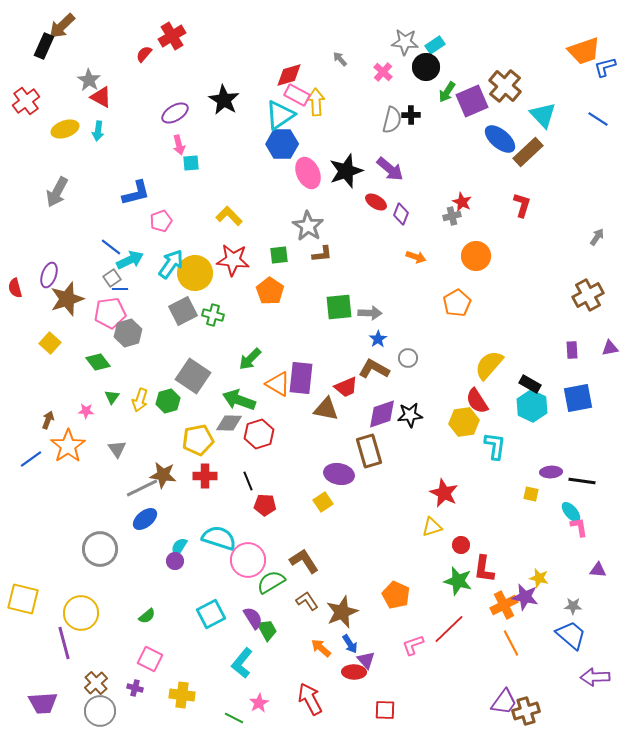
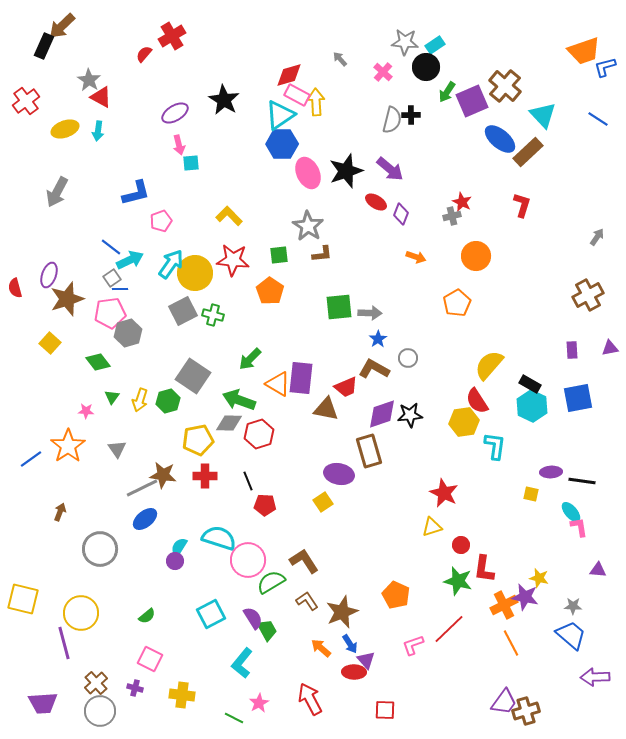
brown arrow at (48, 420): moved 12 px right, 92 px down
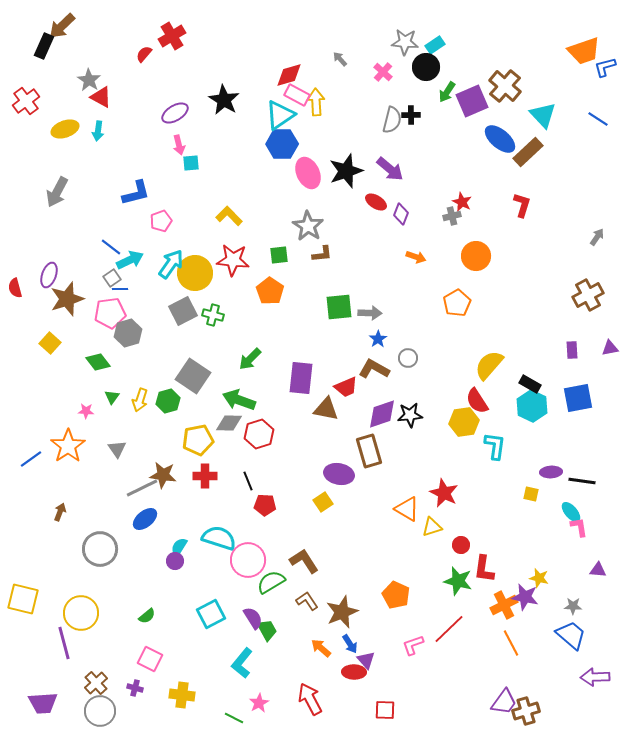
orange triangle at (278, 384): moved 129 px right, 125 px down
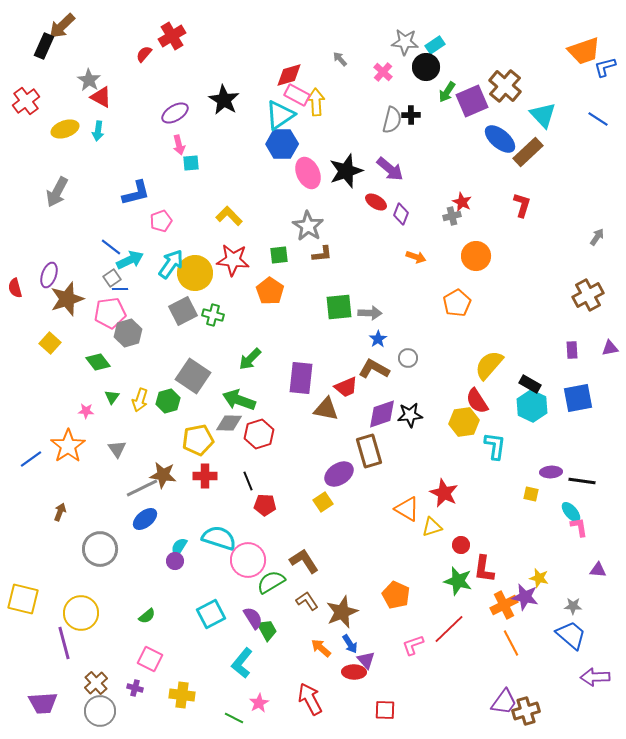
purple ellipse at (339, 474): rotated 44 degrees counterclockwise
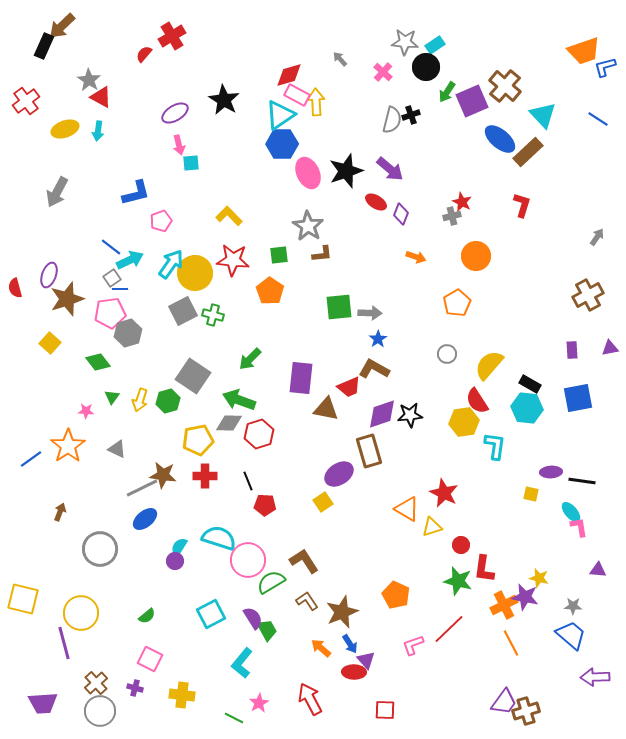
black cross at (411, 115): rotated 18 degrees counterclockwise
gray circle at (408, 358): moved 39 px right, 4 px up
red trapezoid at (346, 387): moved 3 px right
cyan hexagon at (532, 406): moved 5 px left, 2 px down; rotated 20 degrees counterclockwise
gray triangle at (117, 449): rotated 30 degrees counterclockwise
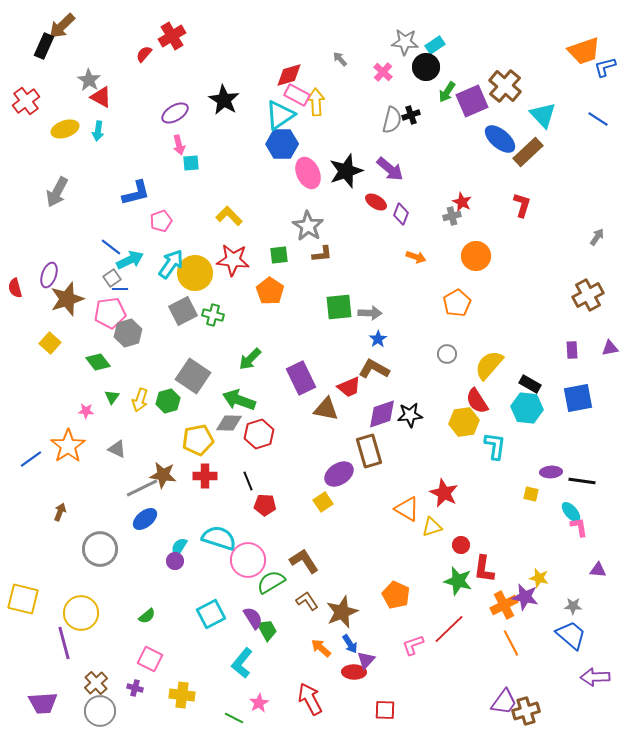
purple rectangle at (301, 378): rotated 32 degrees counterclockwise
purple triangle at (366, 660): rotated 24 degrees clockwise
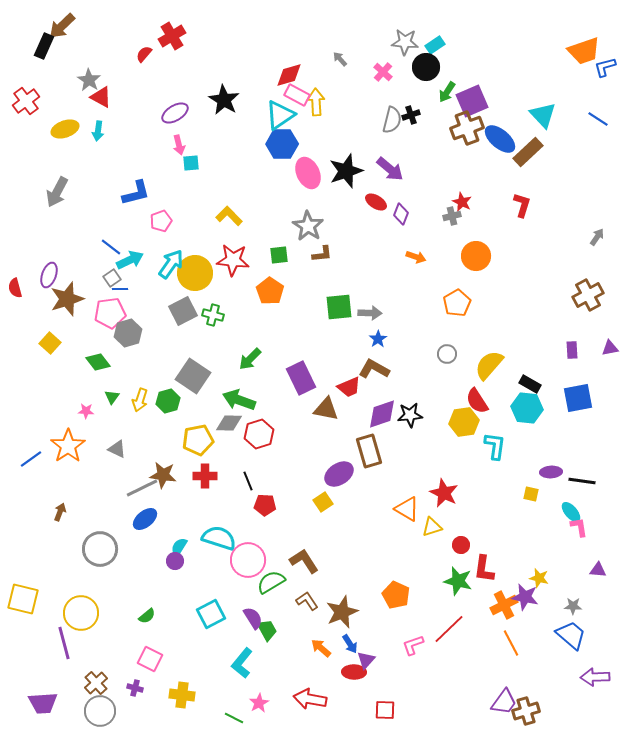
brown cross at (505, 86): moved 38 px left, 42 px down; rotated 28 degrees clockwise
red arrow at (310, 699): rotated 52 degrees counterclockwise
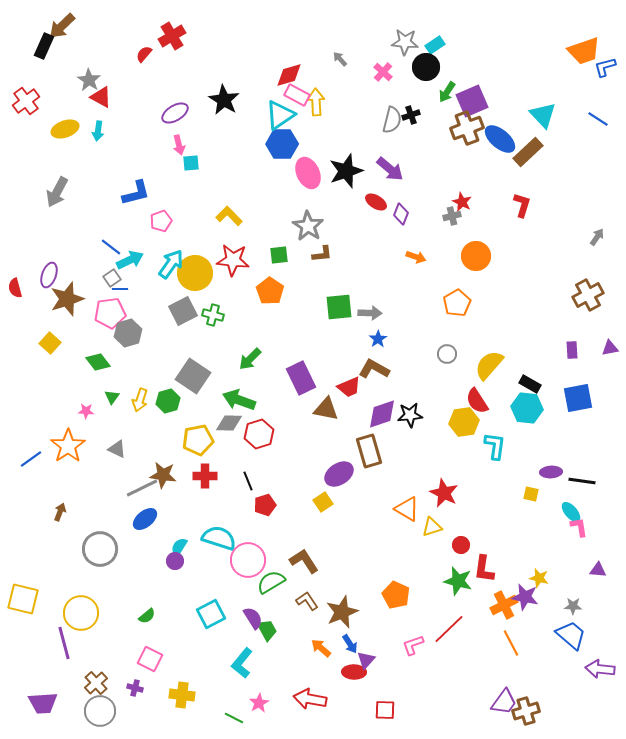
red pentagon at (265, 505): rotated 20 degrees counterclockwise
purple arrow at (595, 677): moved 5 px right, 8 px up; rotated 8 degrees clockwise
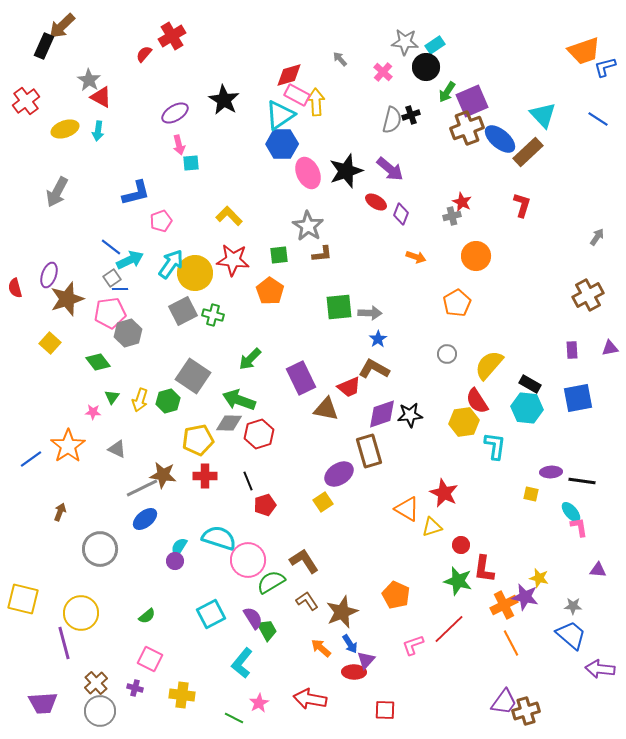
pink star at (86, 411): moved 7 px right, 1 px down
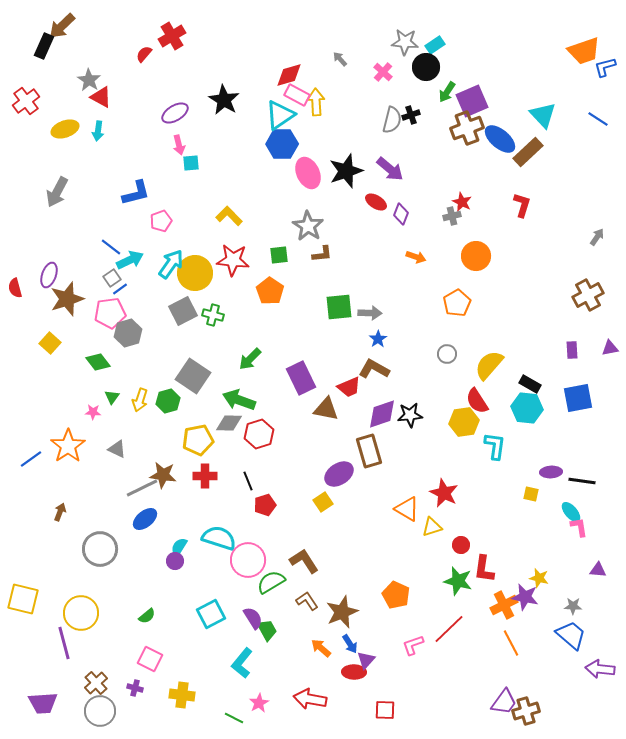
blue line at (120, 289): rotated 35 degrees counterclockwise
